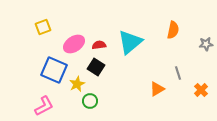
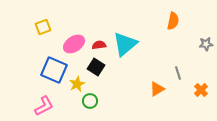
orange semicircle: moved 9 px up
cyan triangle: moved 5 px left, 2 px down
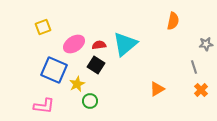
black square: moved 2 px up
gray line: moved 16 px right, 6 px up
pink L-shape: rotated 35 degrees clockwise
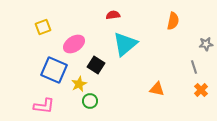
red semicircle: moved 14 px right, 30 px up
yellow star: moved 2 px right
orange triangle: rotated 42 degrees clockwise
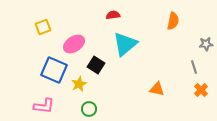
green circle: moved 1 px left, 8 px down
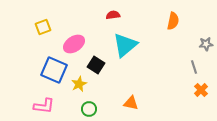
cyan triangle: moved 1 px down
orange triangle: moved 26 px left, 14 px down
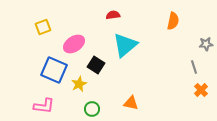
green circle: moved 3 px right
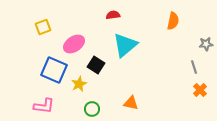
orange cross: moved 1 px left
